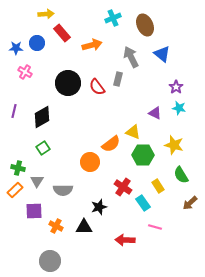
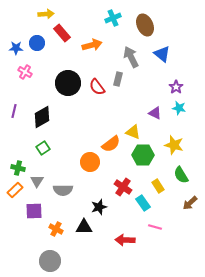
orange cross: moved 3 px down
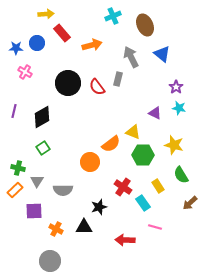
cyan cross: moved 2 px up
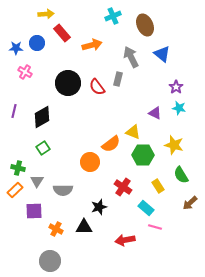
cyan rectangle: moved 3 px right, 5 px down; rotated 14 degrees counterclockwise
red arrow: rotated 12 degrees counterclockwise
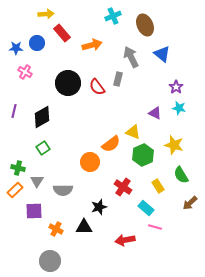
green hexagon: rotated 25 degrees counterclockwise
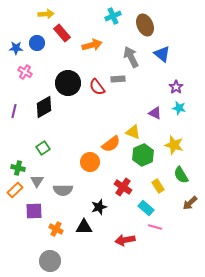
gray rectangle: rotated 72 degrees clockwise
black diamond: moved 2 px right, 10 px up
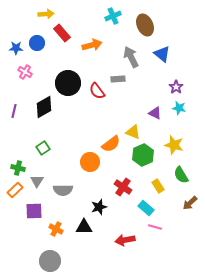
red semicircle: moved 4 px down
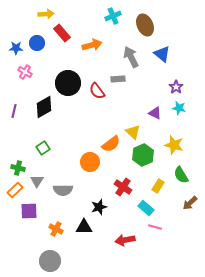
yellow triangle: rotated 21 degrees clockwise
yellow rectangle: rotated 64 degrees clockwise
purple square: moved 5 px left
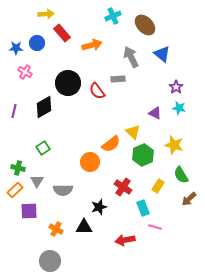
brown ellipse: rotated 20 degrees counterclockwise
brown arrow: moved 1 px left, 4 px up
cyan rectangle: moved 3 px left; rotated 28 degrees clockwise
